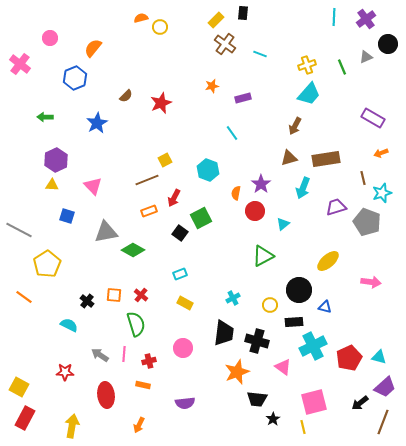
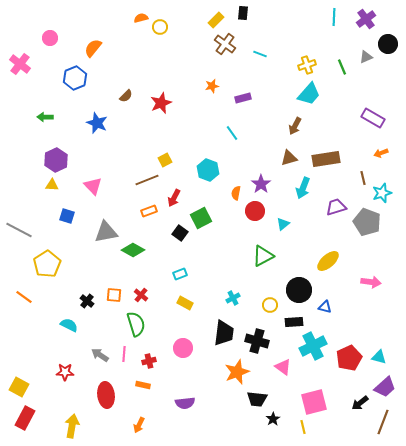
blue star at (97, 123): rotated 20 degrees counterclockwise
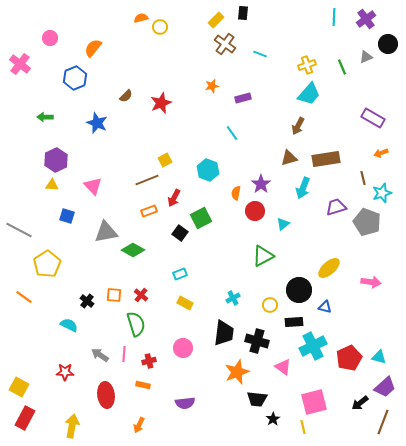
brown arrow at (295, 126): moved 3 px right
yellow ellipse at (328, 261): moved 1 px right, 7 px down
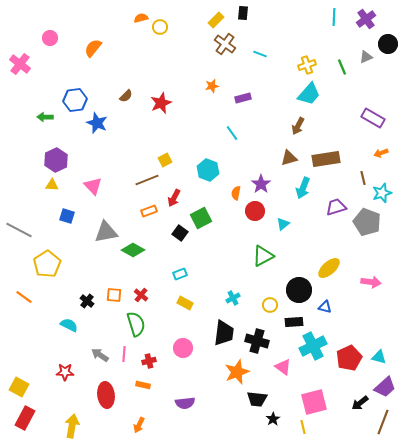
blue hexagon at (75, 78): moved 22 px down; rotated 15 degrees clockwise
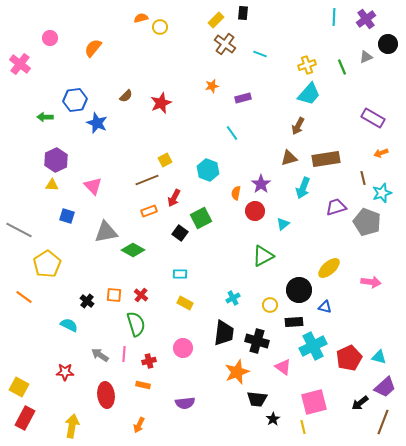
cyan rectangle at (180, 274): rotated 24 degrees clockwise
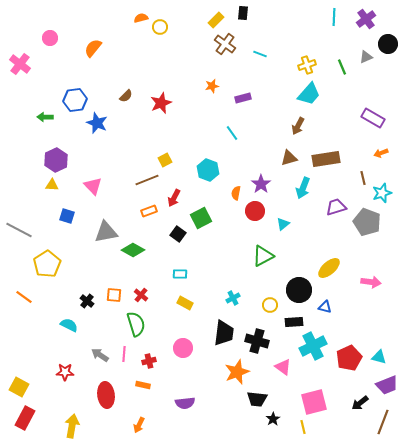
black square at (180, 233): moved 2 px left, 1 px down
purple trapezoid at (385, 387): moved 2 px right, 2 px up; rotated 20 degrees clockwise
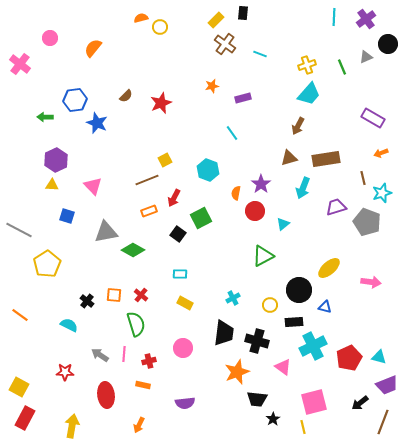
orange line at (24, 297): moved 4 px left, 18 px down
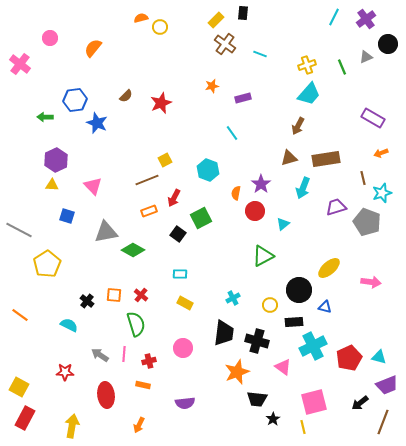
cyan line at (334, 17): rotated 24 degrees clockwise
